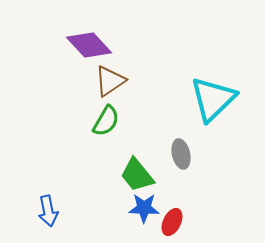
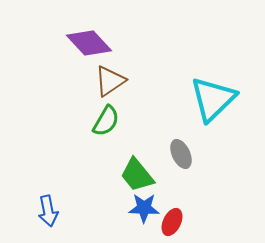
purple diamond: moved 2 px up
gray ellipse: rotated 12 degrees counterclockwise
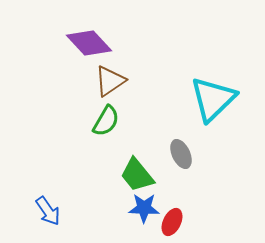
blue arrow: rotated 24 degrees counterclockwise
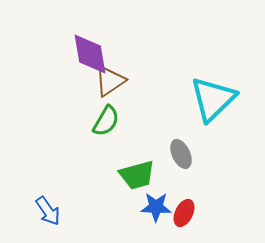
purple diamond: moved 1 px right, 11 px down; rotated 33 degrees clockwise
green trapezoid: rotated 66 degrees counterclockwise
blue star: moved 12 px right, 1 px up
red ellipse: moved 12 px right, 9 px up
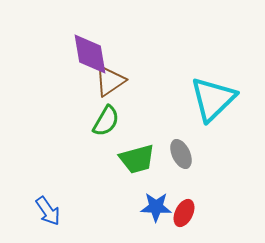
green trapezoid: moved 16 px up
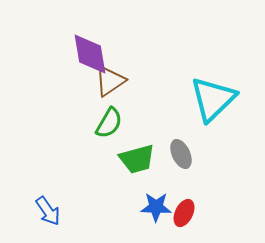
green semicircle: moved 3 px right, 2 px down
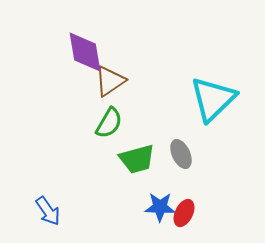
purple diamond: moved 5 px left, 2 px up
blue star: moved 4 px right
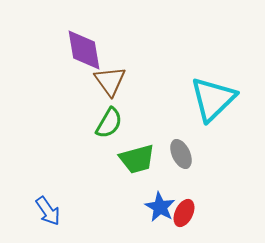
purple diamond: moved 1 px left, 2 px up
brown triangle: rotated 32 degrees counterclockwise
blue star: rotated 28 degrees clockwise
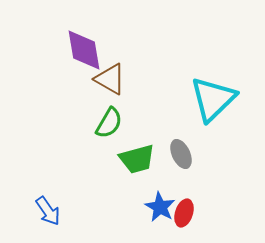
brown triangle: moved 2 px up; rotated 24 degrees counterclockwise
red ellipse: rotated 8 degrees counterclockwise
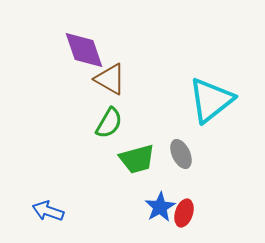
purple diamond: rotated 9 degrees counterclockwise
cyan triangle: moved 2 px left, 1 px down; rotated 6 degrees clockwise
blue star: rotated 12 degrees clockwise
blue arrow: rotated 144 degrees clockwise
